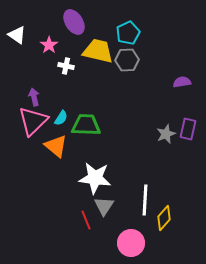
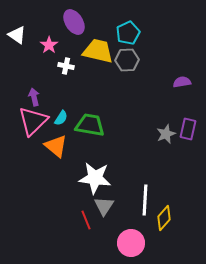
green trapezoid: moved 4 px right; rotated 8 degrees clockwise
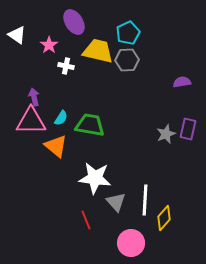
pink triangle: moved 2 px left; rotated 44 degrees clockwise
gray triangle: moved 12 px right, 4 px up; rotated 15 degrees counterclockwise
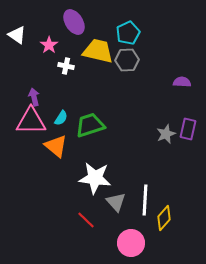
purple semicircle: rotated 12 degrees clockwise
green trapezoid: rotated 28 degrees counterclockwise
red line: rotated 24 degrees counterclockwise
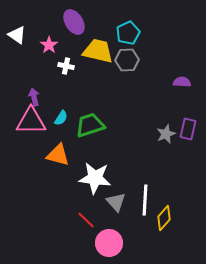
orange triangle: moved 2 px right, 9 px down; rotated 25 degrees counterclockwise
pink circle: moved 22 px left
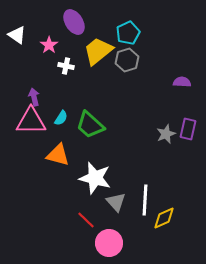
yellow trapezoid: rotated 52 degrees counterclockwise
gray hexagon: rotated 15 degrees counterclockwise
green trapezoid: rotated 120 degrees counterclockwise
white star: rotated 8 degrees clockwise
yellow diamond: rotated 25 degrees clockwise
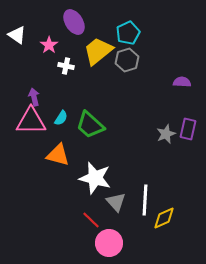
red line: moved 5 px right
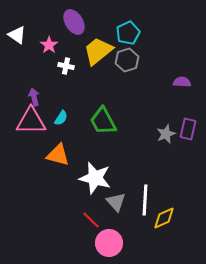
green trapezoid: moved 13 px right, 4 px up; rotated 20 degrees clockwise
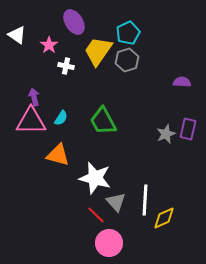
yellow trapezoid: rotated 16 degrees counterclockwise
red line: moved 5 px right, 5 px up
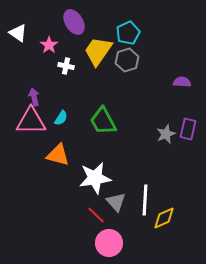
white triangle: moved 1 px right, 2 px up
white star: rotated 24 degrees counterclockwise
